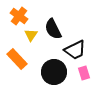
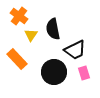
black semicircle: rotated 15 degrees clockwise
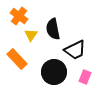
pink rectangle: moved 1 px right, 4 px down; rotated 40 degrees clockwise
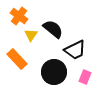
black semicircle: rotated 140 degrees clockwise
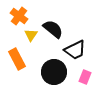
orange rectangle: rotated 15 degrees clockwise
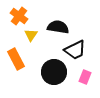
black semicircle: moved 5 px right, 2 px up; rotated 30 degrees counterclockwise
orange rectangle: moved 1 px left
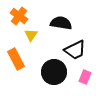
black semicircle: moved 3 px right, 4 px up
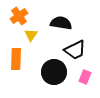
orange cross: rotated 18 degrees clockwise
orange rectangle: rotated 30 degrees clockwise
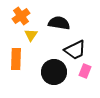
orange cross: moved 2 px right
black semicircle: moved 2 px left
pink rectangle: moved 6 px up
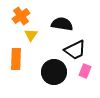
black semicircle: moved 3 px right, 1 px down
